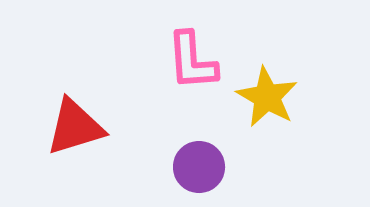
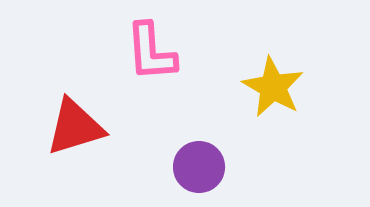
pink L-shape: moved 41 px left, 9 px up
yellow star: moved 6 px right, 10 px up
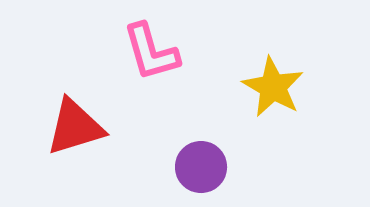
pink L-shape: rotated 12 degrees counterclockwise
purple circle: moved 2 px right
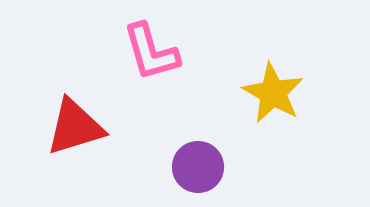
yellow star: moved 6 px down
purple circle: moved 3 px left
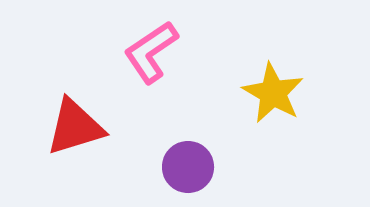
pink L-shape: rotated 72 degrees clockwise
purple circle: moved 10 px left
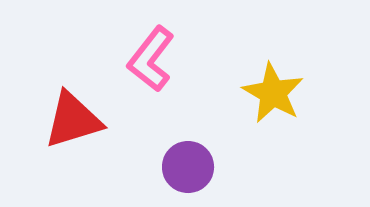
pink L-shape: moved 7 px down; rotated 18 degrees counterclockwise
red triangle: moved 2 px left, 7 px up
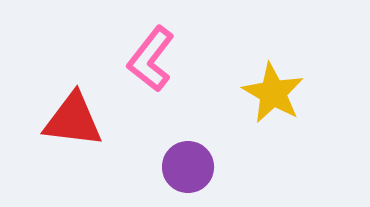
red triangle: rotated 24 degrees clockwise
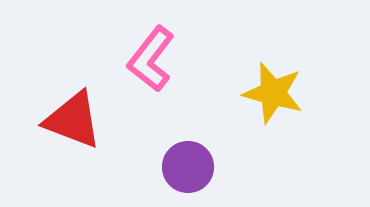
yellow star: rotated 14 degrees counterclockwise
red triangle: rotated 14 degrees clockwise
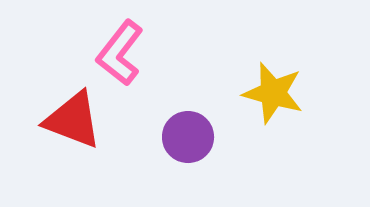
pink L-shape: moved 31 px left, 6 px up
purple circle: moved 30 px up
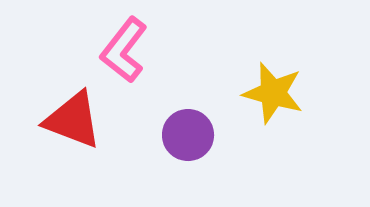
pink L-shape: moved 4 px right, 3 px up
purple circle: moved 2 px up
